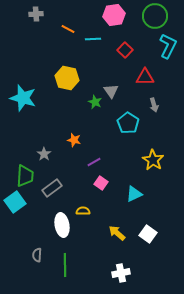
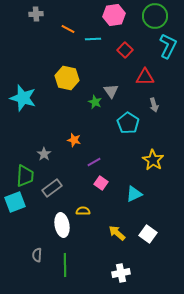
cyan square: rotated 15 degrees clockwise
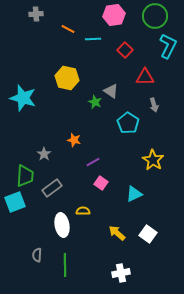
gray triangle: rotated 21 degrees counterclockwise
purple line: moved 1 px left
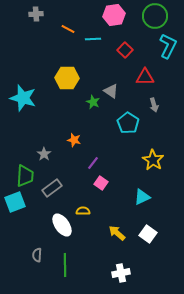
yellow hexagon: rotated 10 degrees counterclockwise
green star: moved 2 px left
purple line: moved 1 px down; rotated 24 degrees counterclockwise
cyan triangle: moved 8 px right, 3 px down
white ellipse: rotated 25 degrees counterclockwise
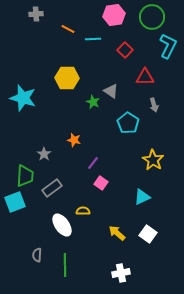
green circle: moved 3 px left, 1 px down
